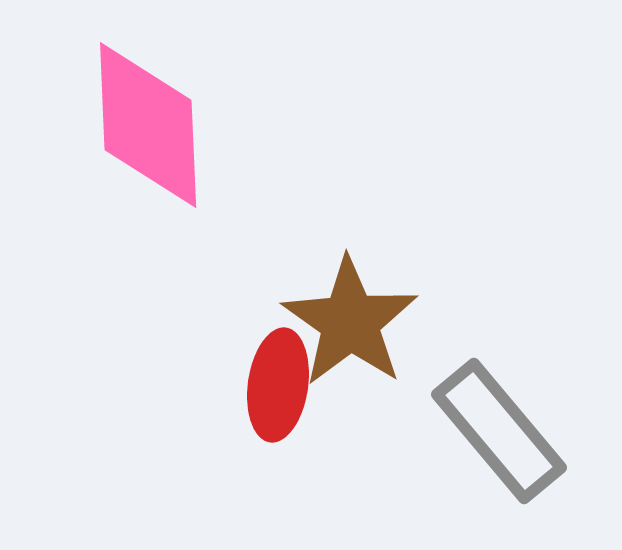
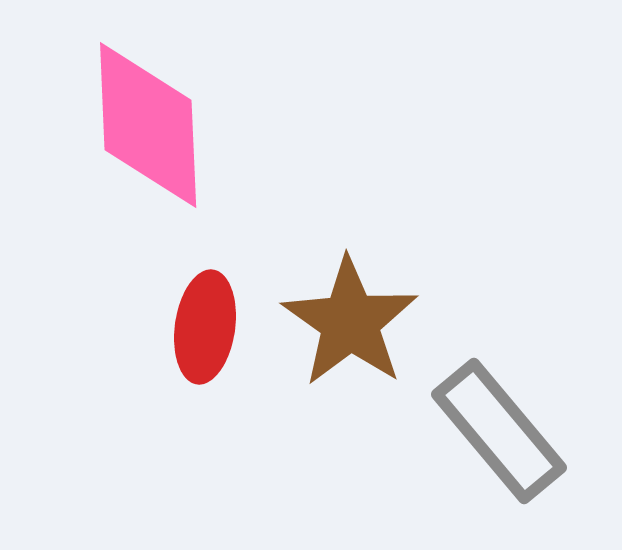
red ellipse: moved 73 px left, 58 px up
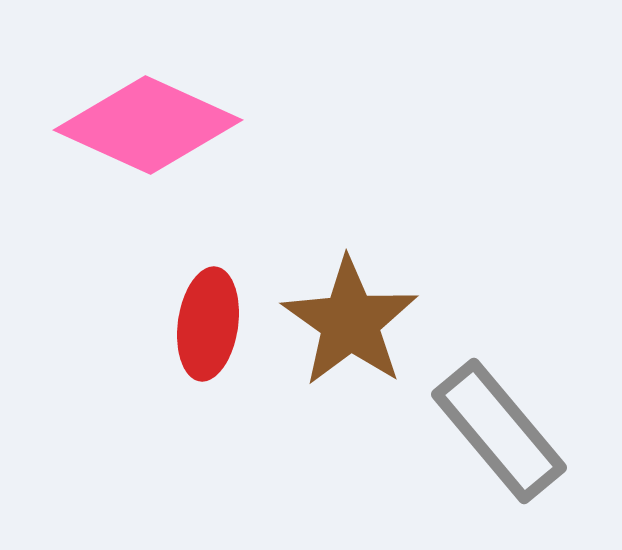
pink diamond: rotated 63 degrees counterclockwise
red ellipse: moved 3 px right, 3 px up
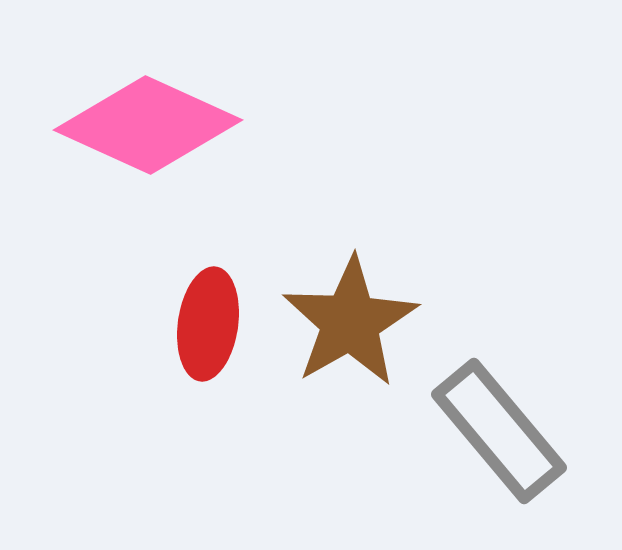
brown star: rotated 7 degrees clockwise
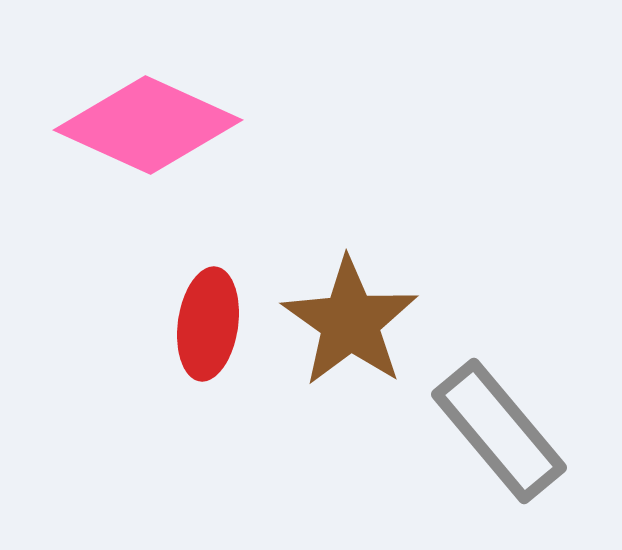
brown star: rotated 7 degrees counterclockwise
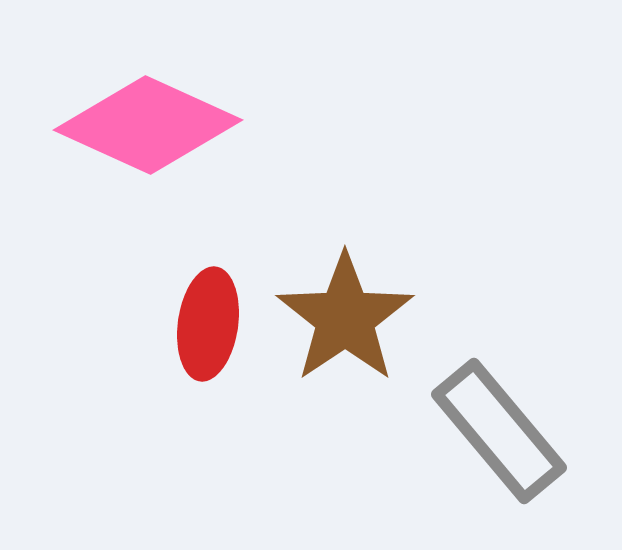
brown star: moved 5 px left, 4 px up; rotated 3 degrees clockwise
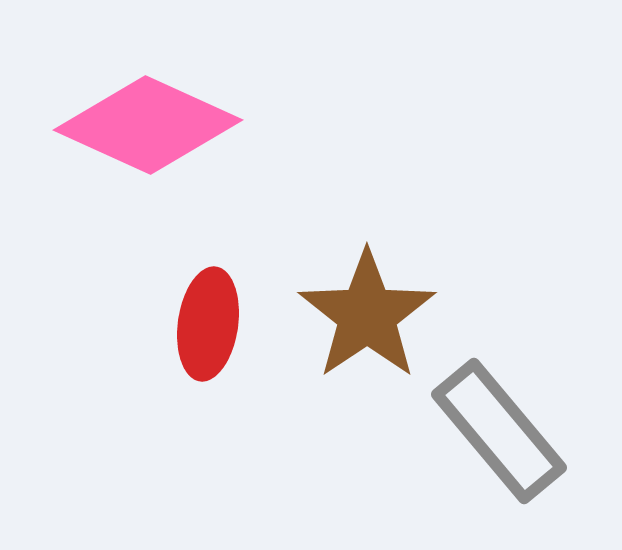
brown star: moved 22 px right, 3 px up
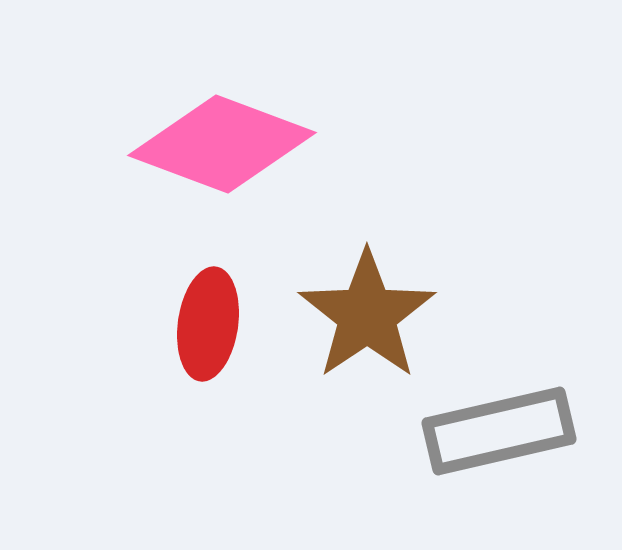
pink diamond: moved 74 px right, 19 px down; rotated 4 degrees counterclockwise
gray rectangle: rotated 63 degrees counterclockwise
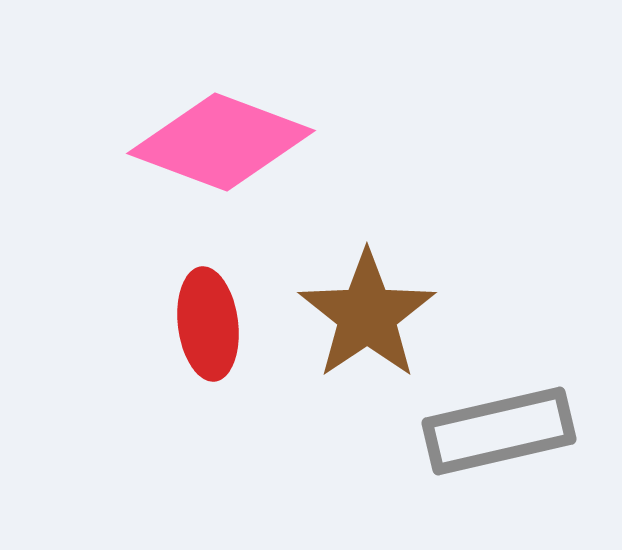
pink diamond: moved 1 px left, 2 px up
red ellipse: rotated 15 degrees counterclockwise
